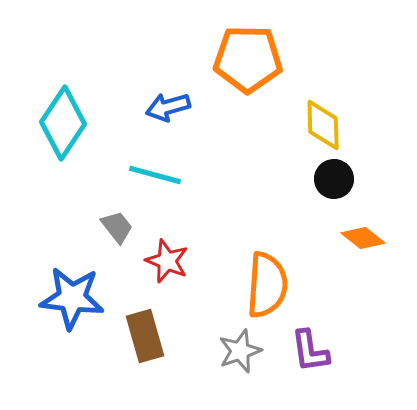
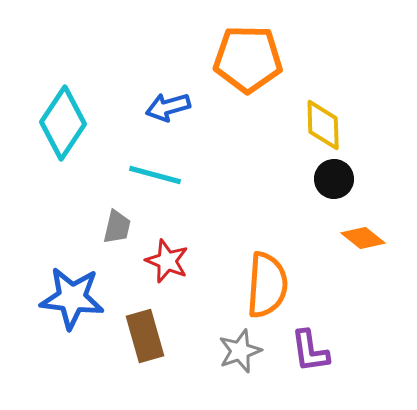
gray trapezoid: rotated 51 degrees clockwise
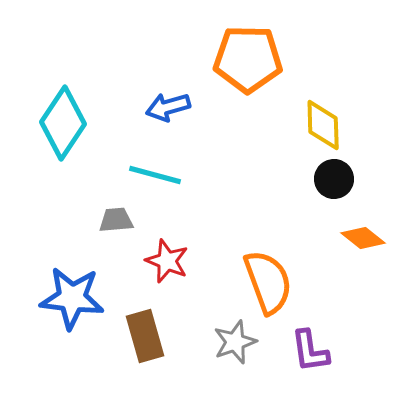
gray trapezoid: moved 1 px left, 7 px up; rotated 108 degrees counterclockwise
orange semicircle: moved 1 px right, 3 px up; rotated 24 degrees counterclockwise
gray star: moved 5 px left, 9 px up
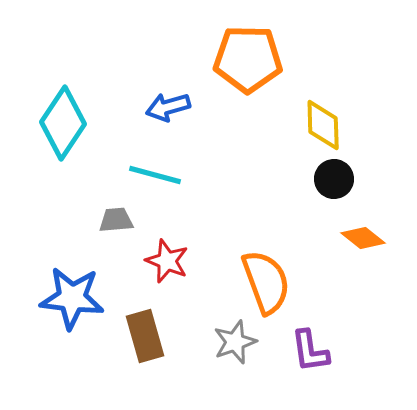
orange semicircle: moved 2 px left
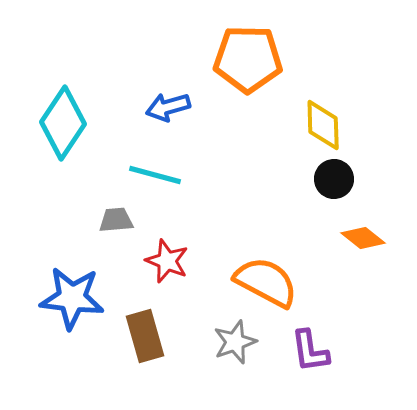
orange semicircle: rotated 42 degrees counterclockwise
